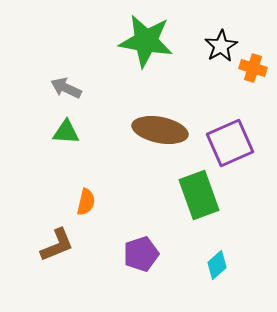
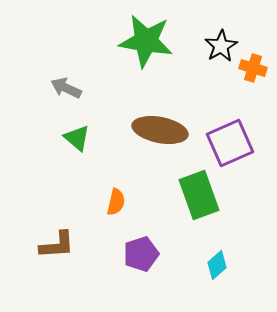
green triangle: moved 11 px right, 6 px down; rotated 36 degrees clockwise
orange semicircle: moved 30 px right
brown L-shape: rotated 18 degrees clockwise
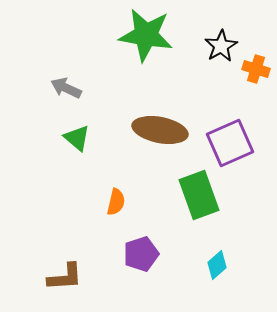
green star: moved 6 px up
orange cross: moved 3 px right, 1 px down
brown L-shape: moved 8 px right, 32 px down
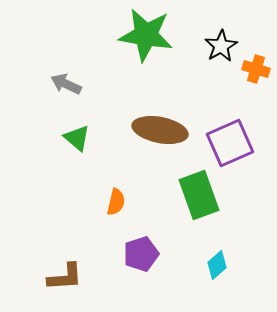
gray arrow: moved 4 px up
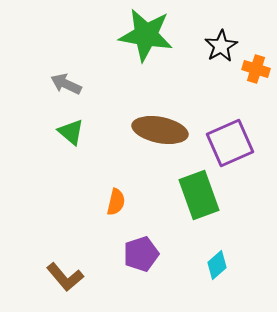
green triangle: moved 6 px left, 6 px up
brown L-shape: rotated 54 degrees clockwise
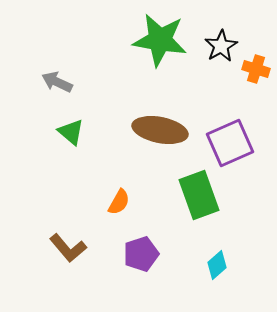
green star: moved 14 px right, 5 px down
gray arrow: moved 9 px left, 2 px up
orange semicircle: moved 3 px right; rotated 16 degrees clockwise
brown L-shape: moved 3 px right, 29 px up
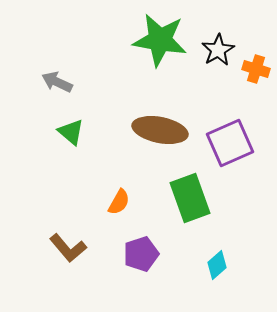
black star: moved 3 px left, 4 px down
green rectangle: moved 9 px left, 3 px down
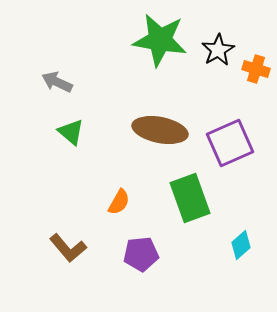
purple pentagon: rotated 12 degrees clockwise
cyan diamond: moved 24 px right, 20 px up
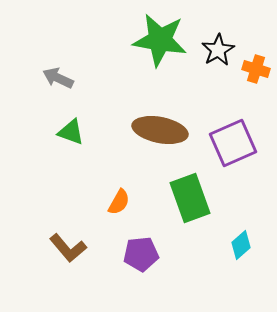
gray arrow: moved 1 px right, 4 px up
green triangle: rotated 20 degrees counterclockwise
purple square: moved 3 px right
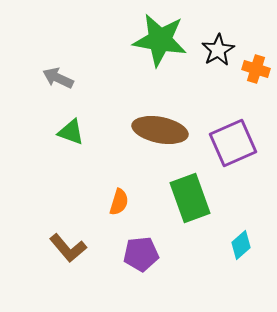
orange semicircle: rotated 12 degrees counterclockwise
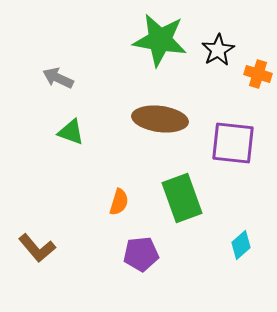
orange cross: moved 2 px right, 5 px down
brown ellipse: moved 11 px up; rotated 4 degrees counterclockwise
purple square: rotated 30 degrees clockwise
green rectangle: moved 8 px left
brown L-shape: moved 31 px left
